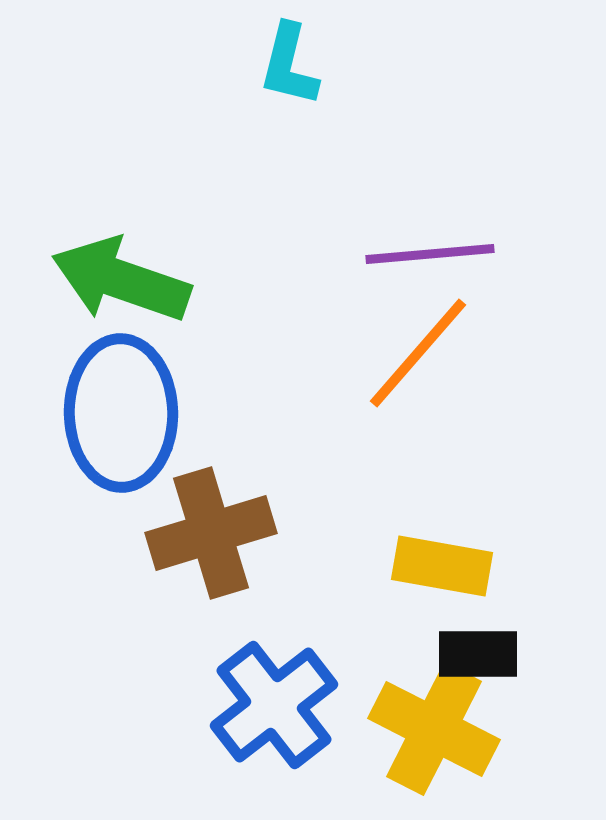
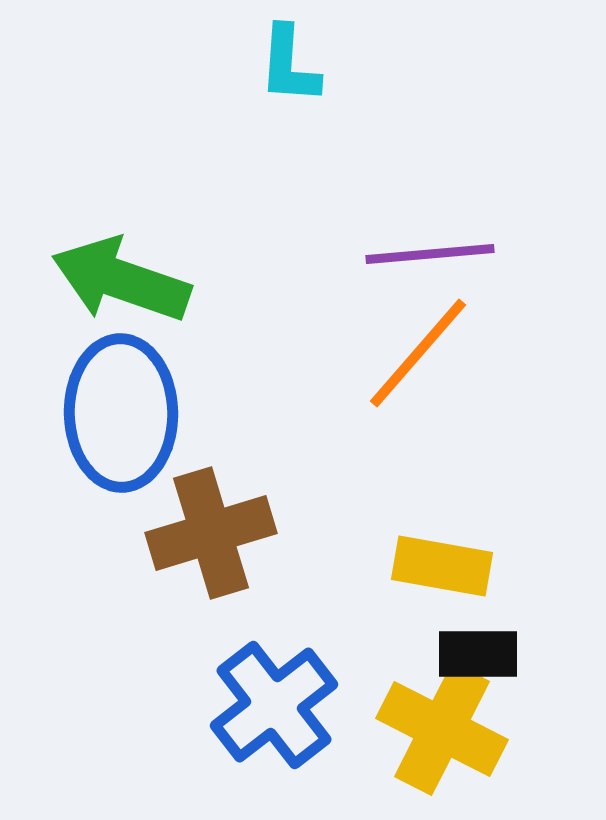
cyan L-shape: rotated 10 degrees counterclockwise
yellow cross: moved 8 px right
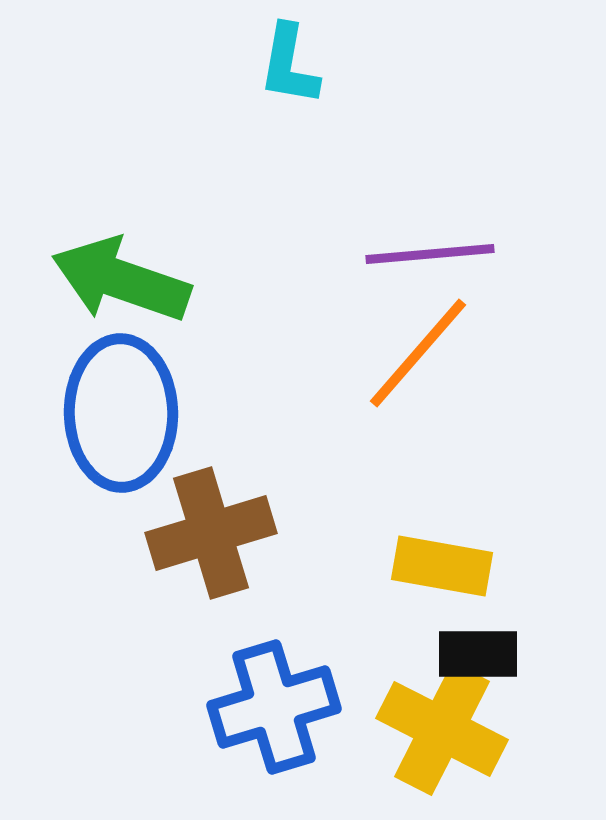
cyan L-shape: rotated 6 degrees clockwise
blue cross: moved 2 px down; rotated 21 degrees clockwise
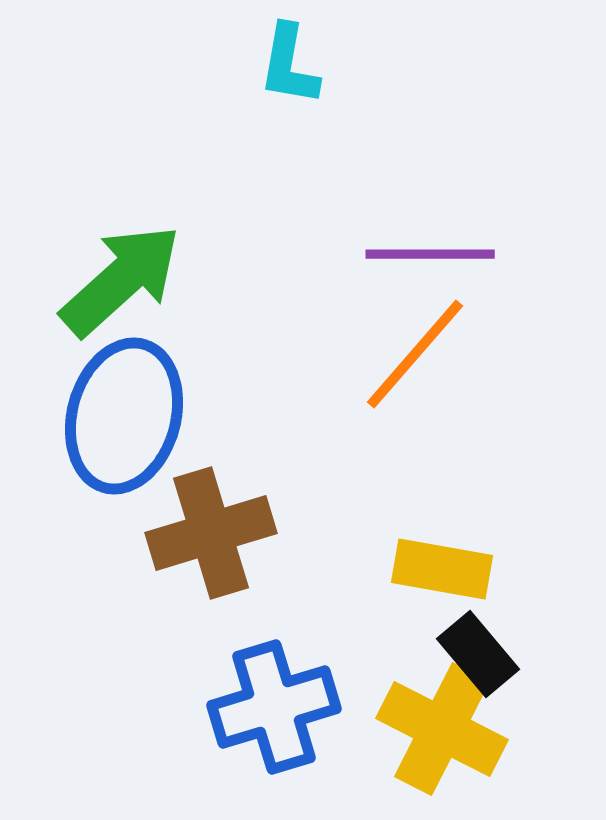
purple line: rotated 5 degrees clockwise
green arrow: rotated 119 degrees clockwise
orange line: moved 3 px left, 1 px down
blue ellipse: moved 3 px right, 3 px down; rotated 16 degrees clockwise
yellow rectangle: moved 3 px down
black rectangle: rotated 50 degrees clockwise
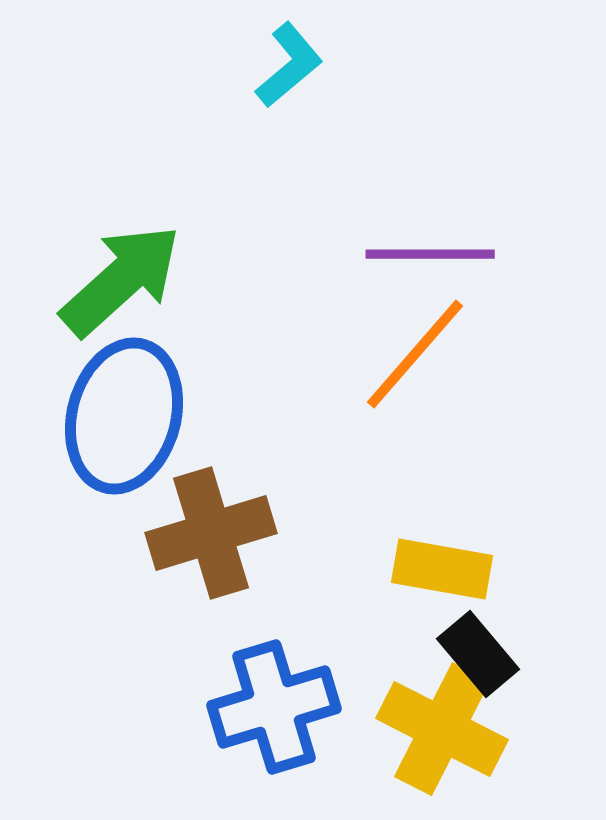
cyan L-shape: rotated 140 degrees counterclockwise
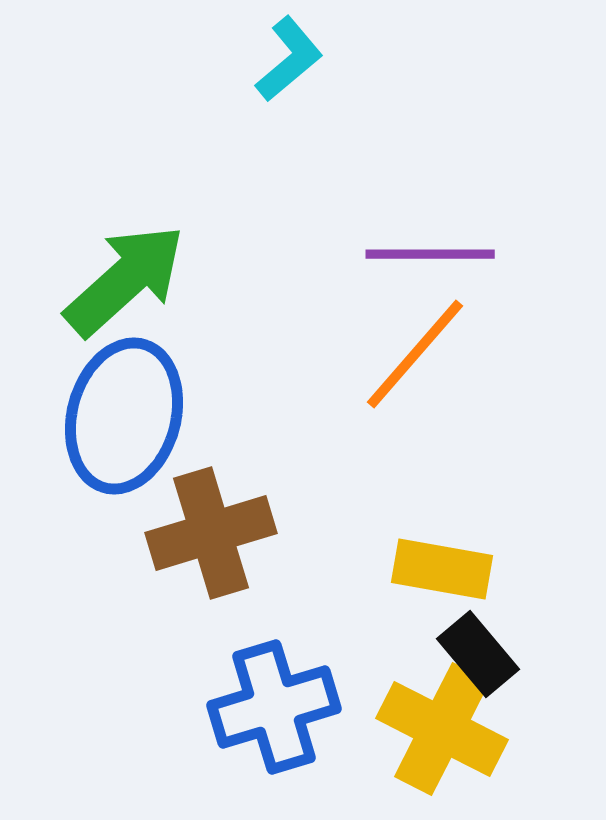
cyan L-shape: moved 6 px up
green arrow: moved 4 px right
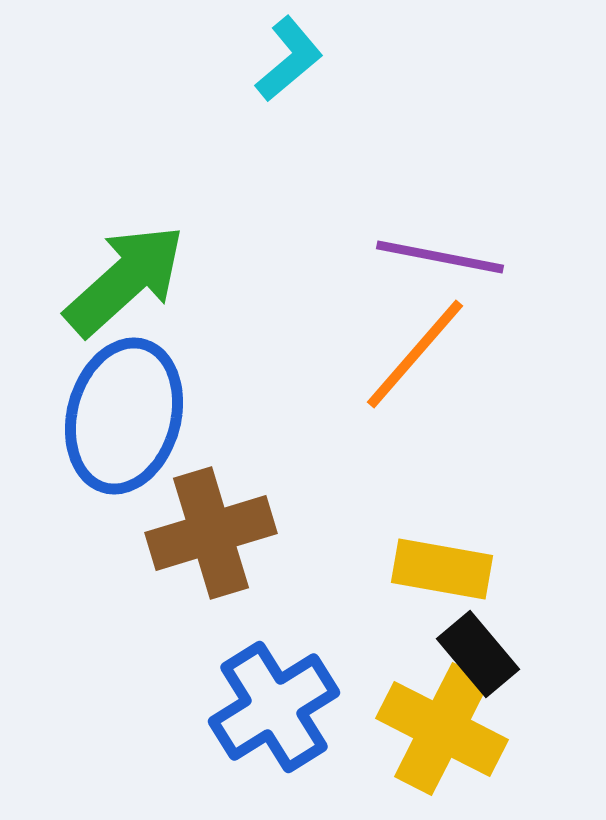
purple line: moved 10 px right, 3 px down; rotated 11 degrees clockwise
blue cross: rotated 15 degrees counterclockwise
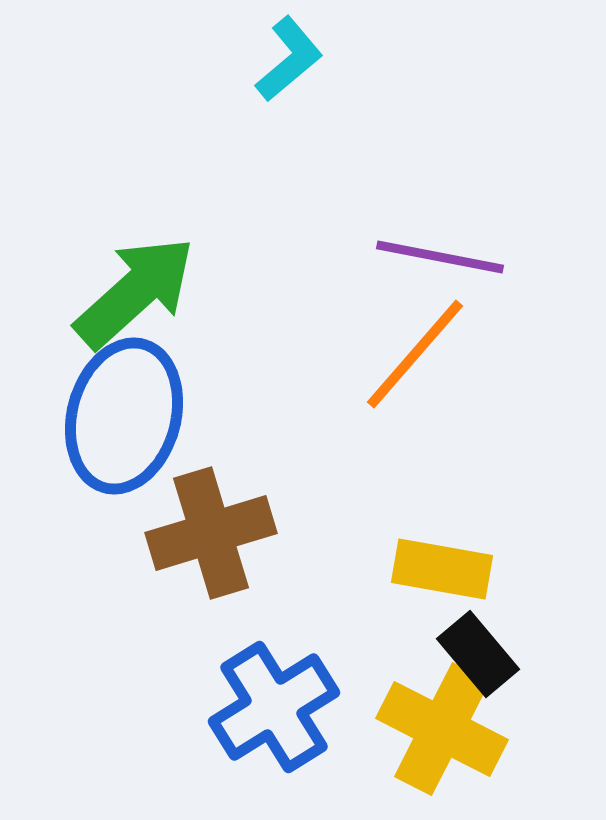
green arrow: moved 10 px right, 12 px down
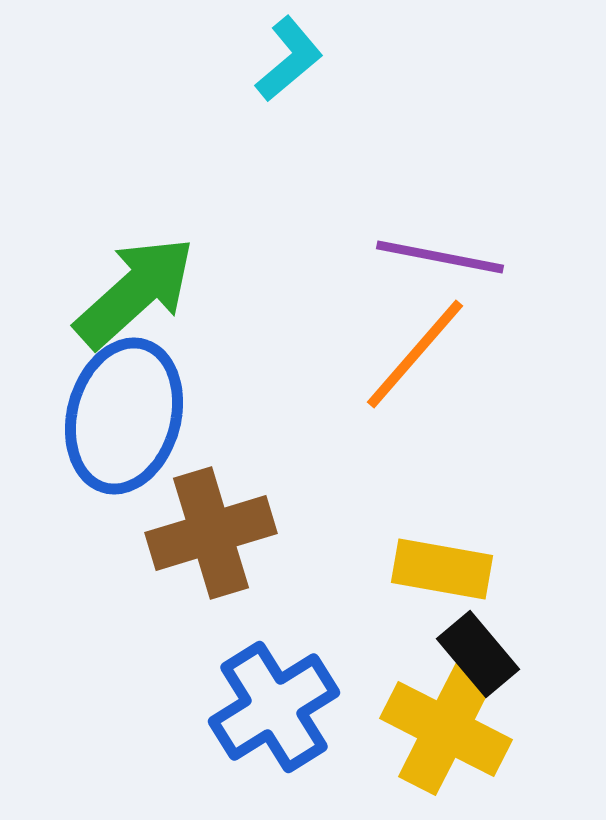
yellow cross: moved 4 px right
